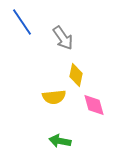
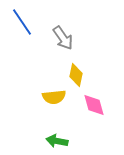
green arrow: moved 3 px left
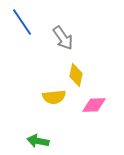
pink diamond: rotated 75 degrees counterclockwise
green arrow: moved 19 px left
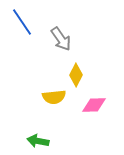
gray arrow: moved 2 px left, 1 px down
yellow diamond: rotated 15 degrees clockwise
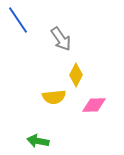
blue line: moved 4 px left, 2 px up
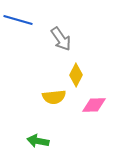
blue line: rotated 40 degrees counterclockwise
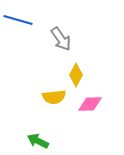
pink diamond: moved 4 px left, 1 px up
green arrow: rotated 15 degrees clockwise
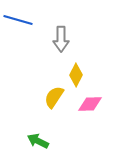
gray arrow: rotated 35 degrees clockwise
yellow semicircle: rotated 130 degrees clockwise
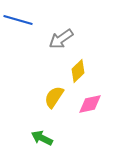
gray arrow: rotated 55 degrees clockwise
yellow diamond: moved 2 px right, 4 px up; rotated 20 degrees clockwise
pink diamond: rotated 10 degrees counterclockwise
green arrow: moved 4 px right, 3 px up
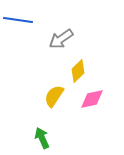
blue line: rotated 8 degrees counterclockwise
yellow semicircle: moved 1 px up
pink diamond: moved 2 px right, 5 px up
green arrow: rotated 40 degrees clockwise
